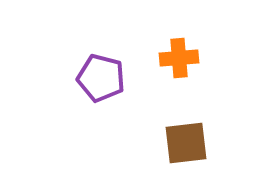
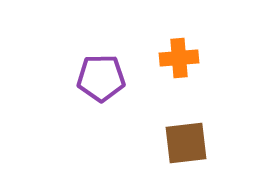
purple pentagon: rotated 15 degrees counterclockwise
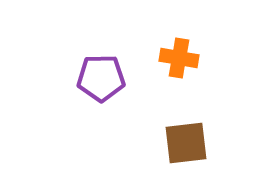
orange cross: rotated 15 degrees clockwise
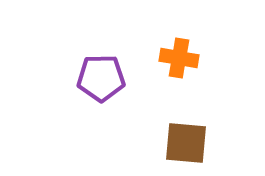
brown square: rotated 12 degrees clockwise
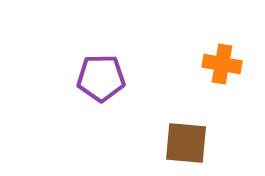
orange cross: moved 43 px right, 6 px down
